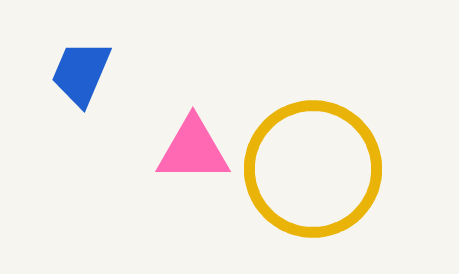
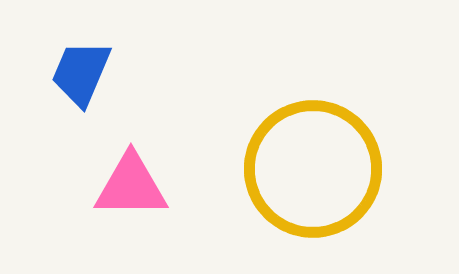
pink triangle: moved 62 px left, 36 px down
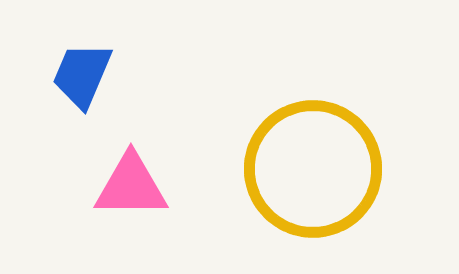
blue trapezoid: moved 1 px right, 2 px down
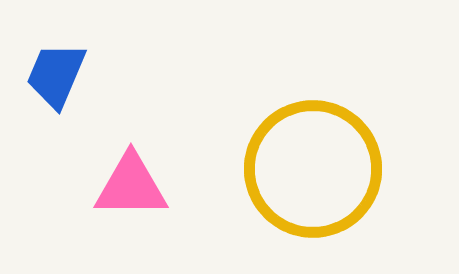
blue trapezoid: moved 26 px left
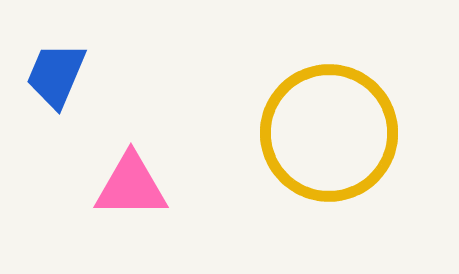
yellow circle: moved 16 px right, 36 px up
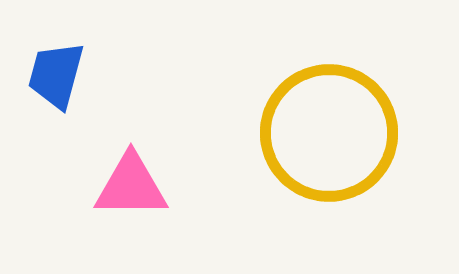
blue trapezoid: rotated 8 degrees counterclockwise
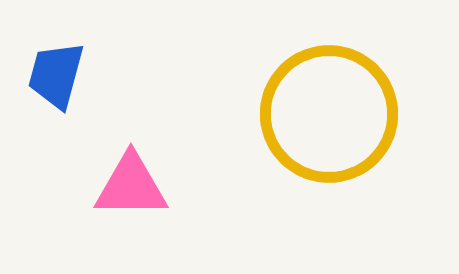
yellow circle: moved 19 px up
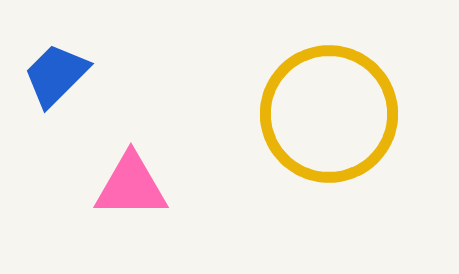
blue trapezoid: rotated 30 degrees clockwise
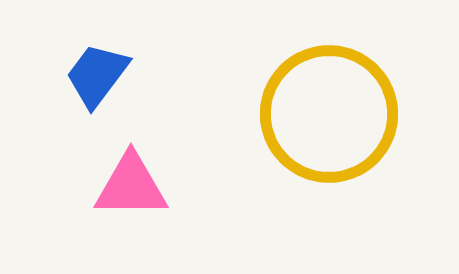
blue trapezoid: moved 41 px right; rotated 8 degrees counterclockwise
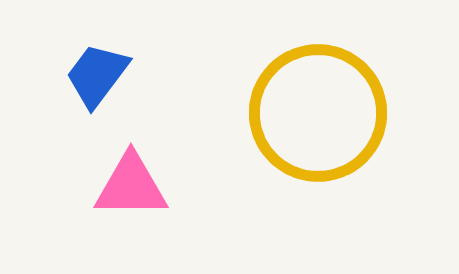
yellow circle: moved 11 px left, 1 px up
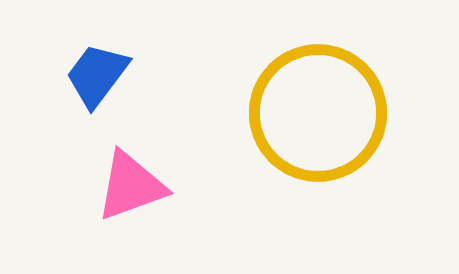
pink triangle: rotated 20 degrees counterclockwise
